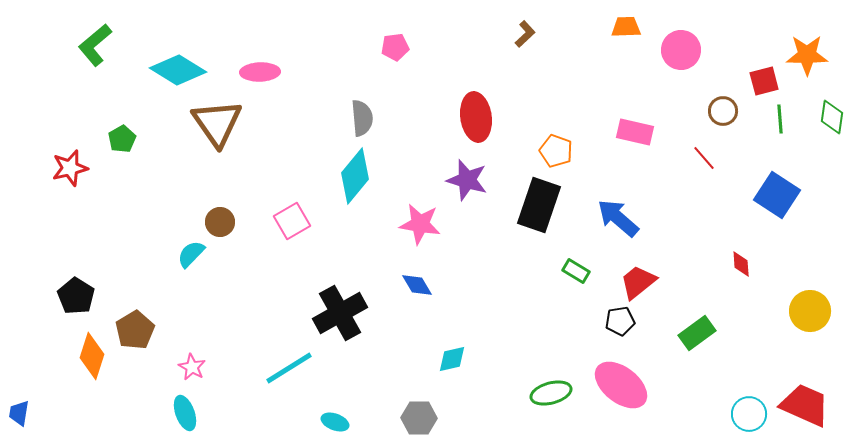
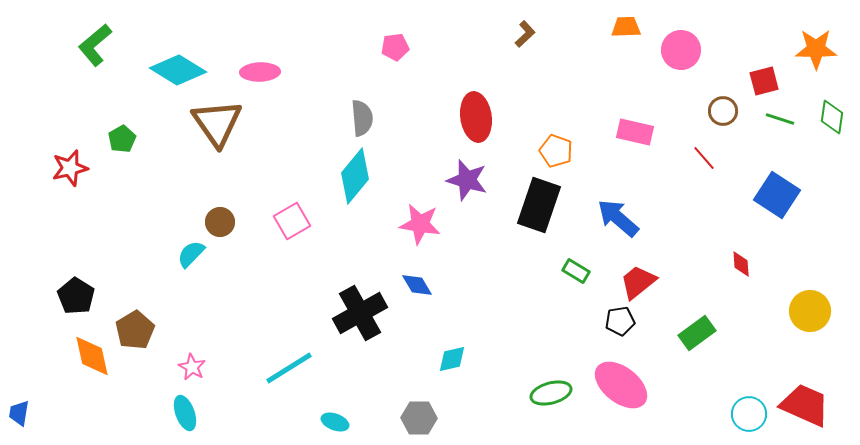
orange star at (807, 55): moved 9 px right, 6 px up
green line at (780, 119): rotated 68 degrees counterclockwise
black cross at (340, 313): moved 20 px right
orange diamond at (92, 356): rotated 30 degrees counterclockwise
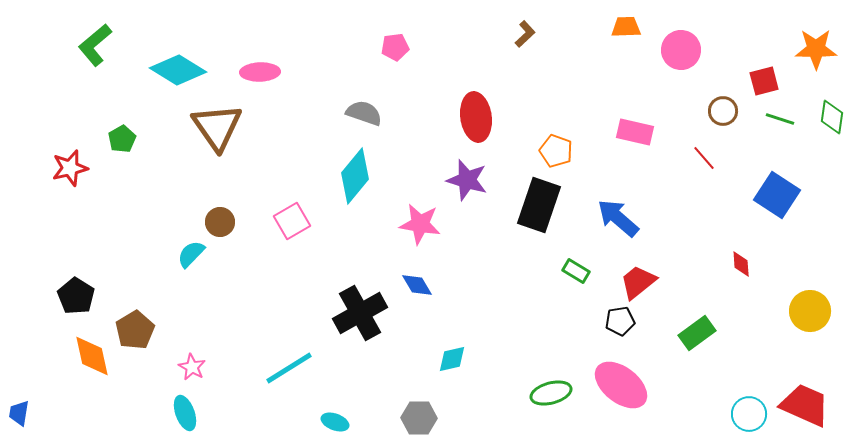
gray semicircle at (362, 118): moved 2 px right, 5 px up; rotated 66 degrees counterclockwise
brown triangle at (217, 123): moved 4 px down
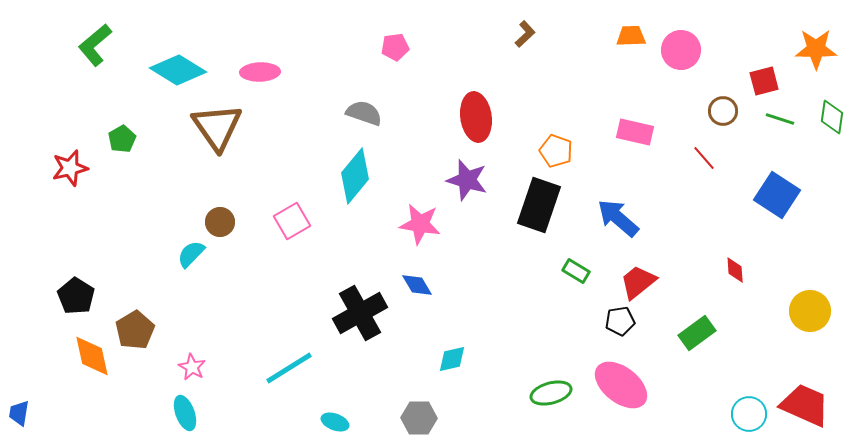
orange trapezoid at (626, 27): moved 5 px right, 9 px down
red diamond at (741, 264): moved 6 px left, 6 px down
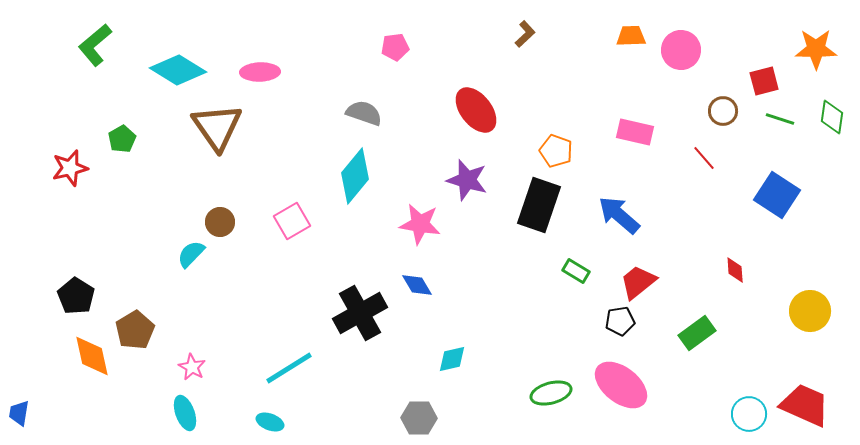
red ellipse at (476, 117): moved 7 px up; rotated 30 degrees counterclockwise
blue arrow at (618, 218): moved 1 px right, 3 px up
cyan ellipse at (335, 422): moved 65 px left
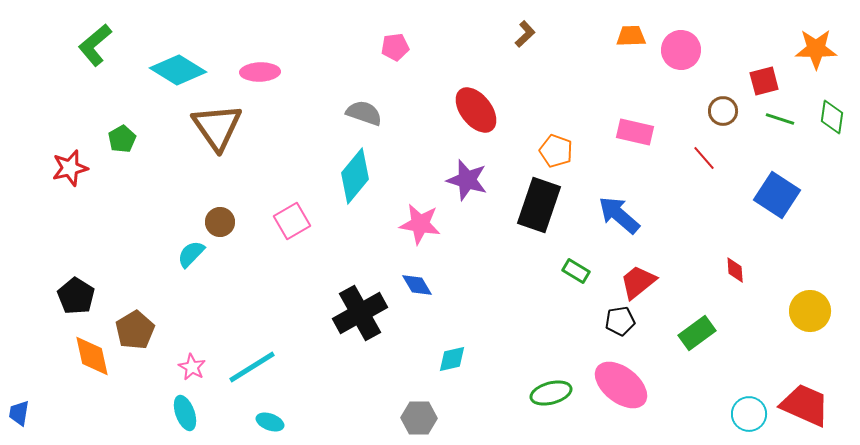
cyan line at (289, 368): moved 37 px left, 1 px up
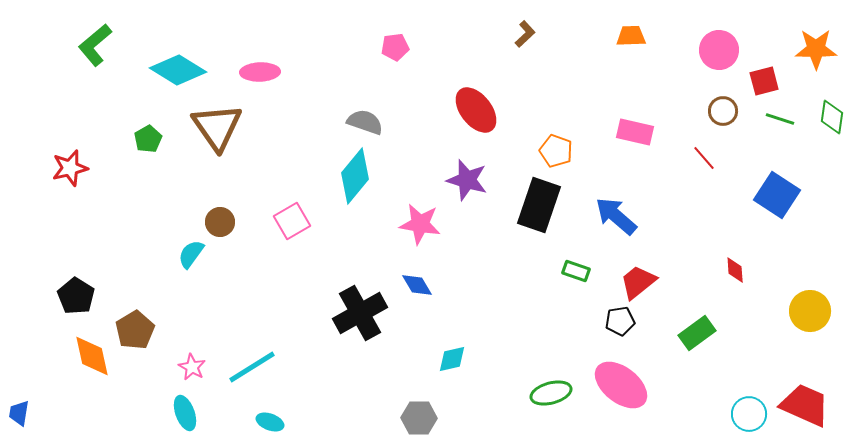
pink circle at (681, 50): moved 38 px right
gray semicircle at (364, 113): moved 1 px right, 9 px down
green pentagon at (122, 139): moved 26 px right
blue arrow at (619, 215): moved 3 px left, 1 px down
cyan semicircle at (191, 254): rotated 8 degrees counterclockwise
green rectangle at (576, 271): rotated 12 degrees counterclockwise
